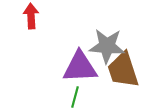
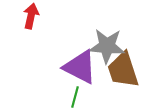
red arrow: rotated 15 degrees clockwise
purple triangle: rotated 30 degrees clockwise
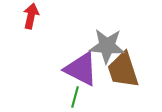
purple triangle: moved 1 px right, 2 px down
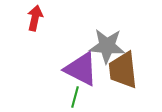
red arrow: moved 4 px right, 2 px down
brown trapezoid: rotated 12 degrees clockwise
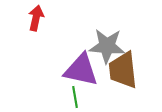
red arrow: moved 1 px right
purple triangle: moved 1 px down; rotated 15 degrees counterclockwise
green line: rotated 25 degrees counterclockwise
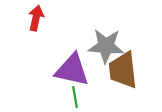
gray star: moved 1 px left
purple triangle: moved 9 px left
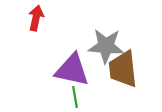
brown trapezoid: moved 1 px up
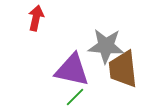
green line: rotated 55 degrees clockwise
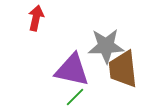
gray star: rotated 6 degrees counterclockwise
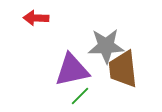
red arrow: rotated 100 degrees counterclockwise
purple triangle: rotated 24 degrees counterclockwise
green line: moved 5 px right, 1 px up
